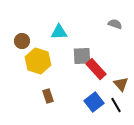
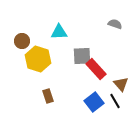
yellow hexagon: moved 2 px up
black line: moved 1 px left, 4 px up
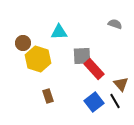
brown circle: moved 1 px right, 2 px down
red rectangle: moved 2 px left
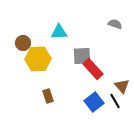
yellow hexagon: rotated 20 degrees counterclockwise
red rectangle: moved 1 px left
brown triangle: moved 1 px right, 2 px down
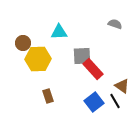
brown triangle: rotated 14 degrees counterclockwise
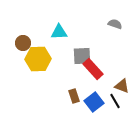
brown triangle: rotated 14 degrees counterclockwise
brown rectangle: moved 26 px right
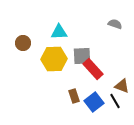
yellow hexagon: moved 16 px right
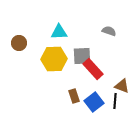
gray semicircle: moved 6 px left, 7 px down
brown circle: moved 4 px left
black line: rotated 35 degrees clockwise
